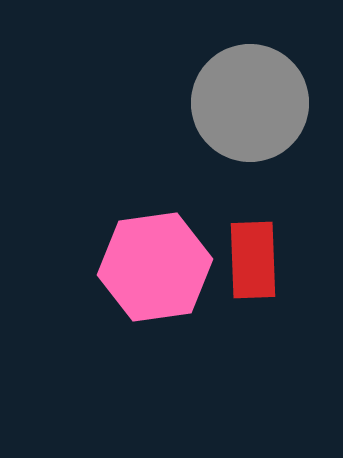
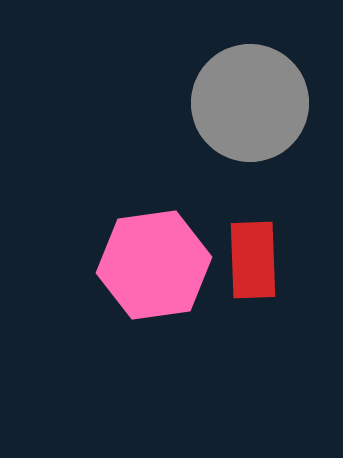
pink hexagon: moved 1 px left, 2 px up
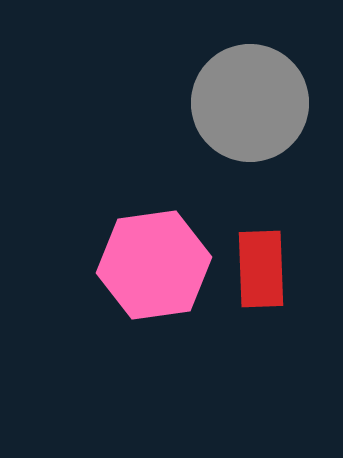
red rectangle: moved 8 px right, 9 px down
